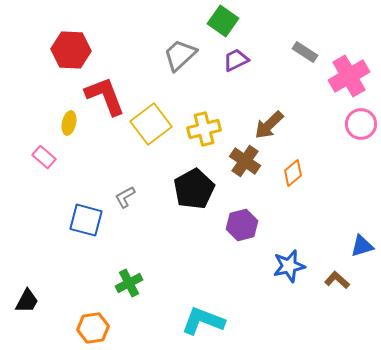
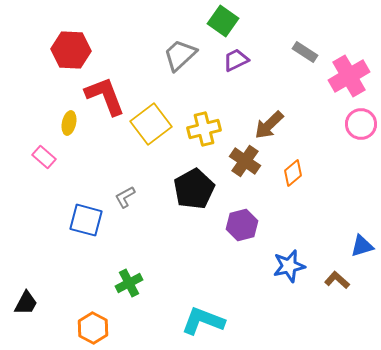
black trapezoid: moved 1 px left, 2 px down
orange hexagon: rotated 24 degrees counterclockwise
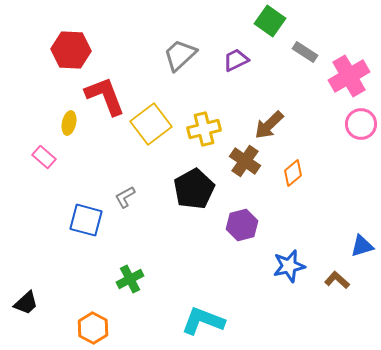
green square: moved 47 px right
green cross: moved 1 px right, 4 px up
black trapezoid: rotated 20 degrees clockwise
